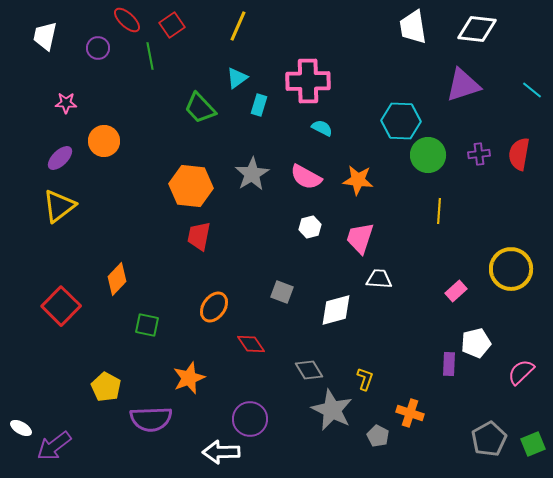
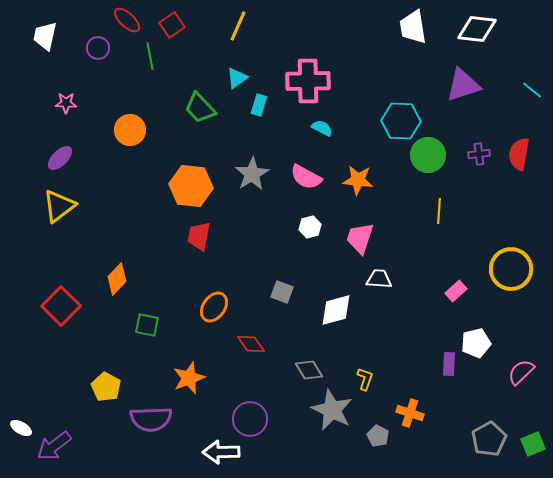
orange circle at (104, 141): moved 26 px right, 11 px up
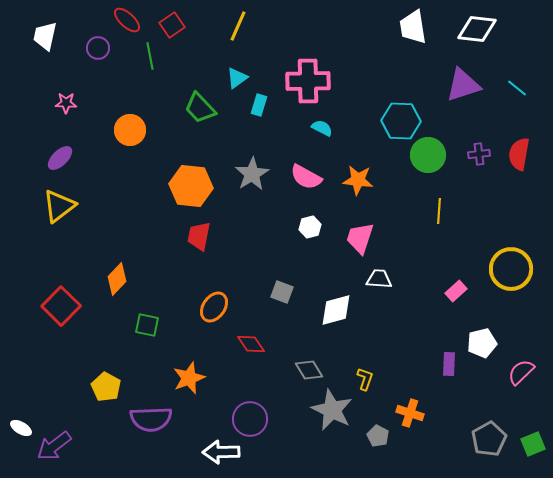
cyan line at (532, 90): moved 15 px left, 2 px up
white pentagon at (476, 343): moved 6 px right
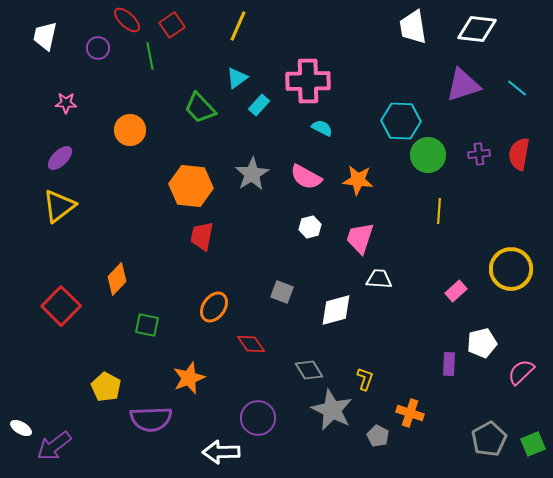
cyan rectangle at (259, 105): rotated 25 degrees clockwise
red trapezoid at (199, 236): moved 3 px right
purple circle at (250, 419): moved 8 px right, 1 px up
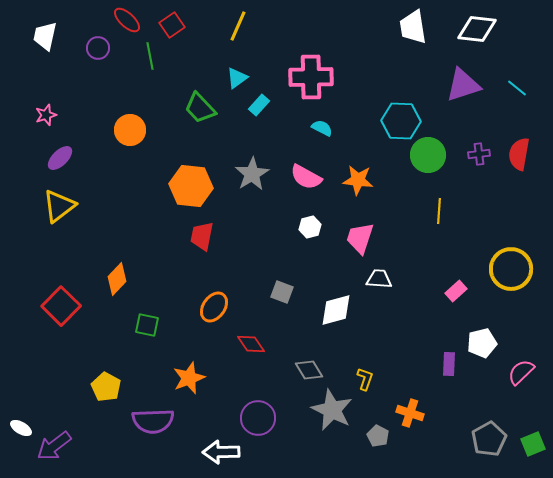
pink cross at (308, 81): moved 3 px right, 4 px up
pink star at (66, 103): moved 20 px left, 12 px down; rotated 20 degrees counterclockwise
purple semicircle at (151, 419): moved 2 px right, 2 px down
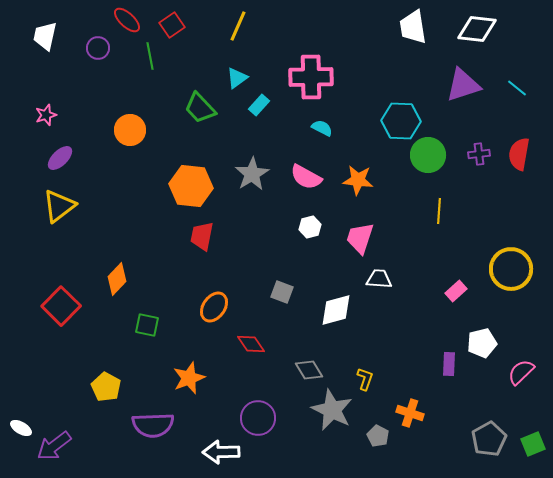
purple semicircle at (153, 421): moved 4 px down
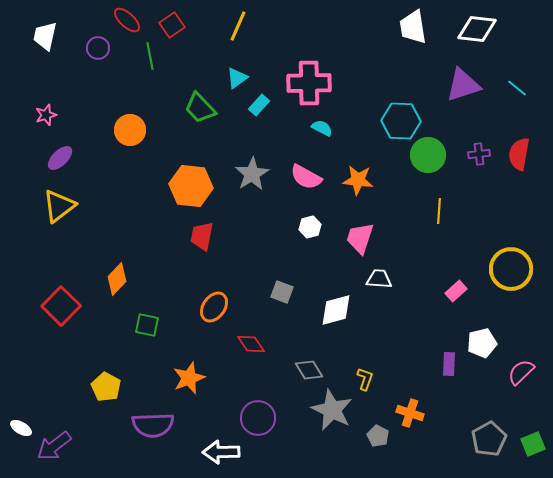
pink cross at (311, 77): moved 2 px left, 6 px down
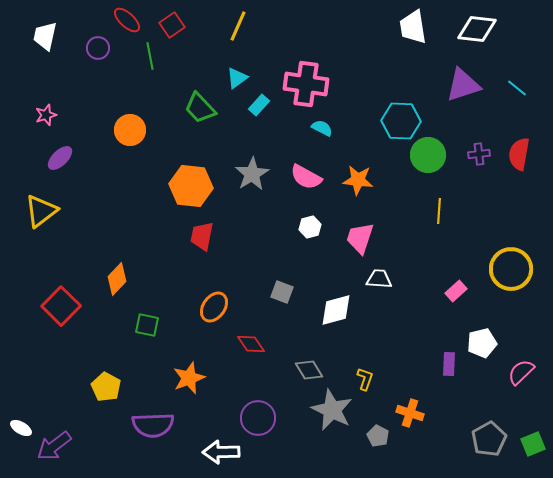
pink cross at (309, 83): moved 3 px left, 1 px down; rotated 9 degrees clockwise
yellow triangle at (59, 206): moved 18 px left, 5 px down
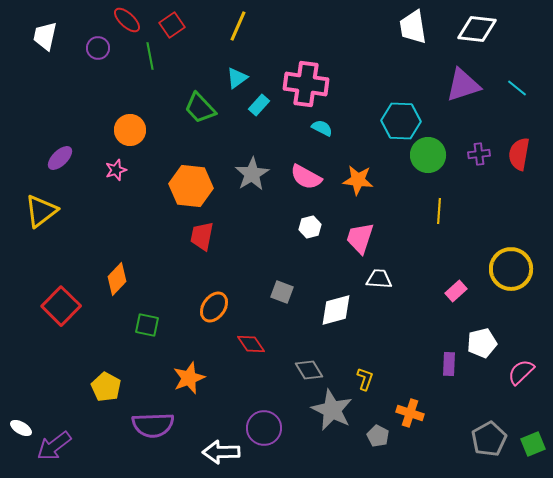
pink star at (46, 115): moved 70 px right, 55 px down
purple circle at (258, 418): moved 6 px right, 10 px down
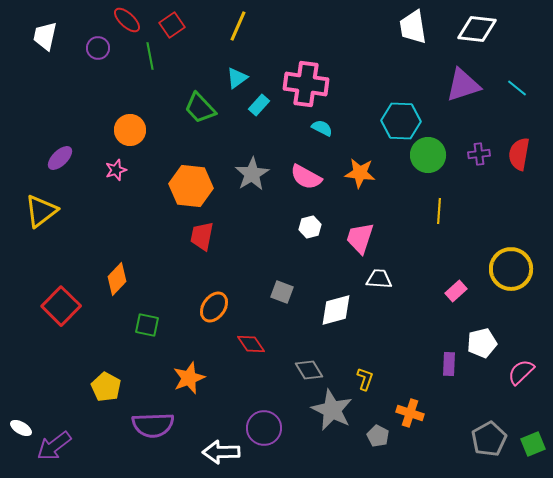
orange star at (358, 180): moved 2 px right, 7 px up
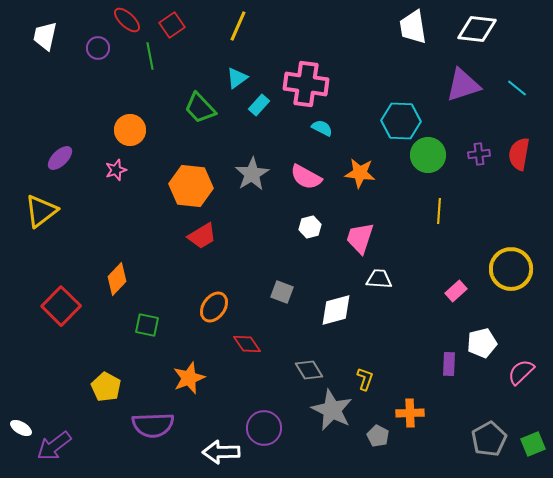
red trapezoid at (202, 236): rotated 132 degrees counterclockwise
red diamond at (251, 344): moved 4 px left
orange cross at (410, 413): rotated 20 degrees counterclockwise
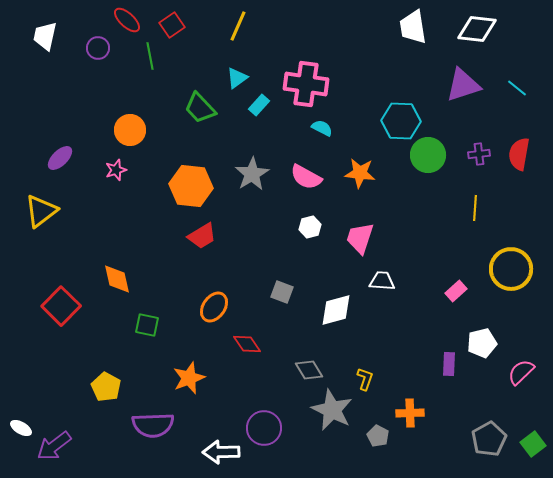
yellow line at (439, 211): moved 36 px right, 3 px up
orange diamond at (117, 279): rotated 56 degrees counterclockwise
white trapezoid at (379, 279): moved 3 px right, 2 px down
green square at (533, 444): rotated 15 degrees counterclockwise
